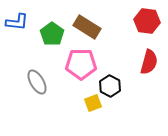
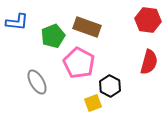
red hexagon: moved 1 px right, 1 px up
brown rectangle: rotated 12 degrees counterclockwise
green pentagon: moved 1 px right, 2 px down; rotated 15 degrees clockwise
pink pentagon: moved 2 px left, 1 px up; rotated 28 degrees clockwise
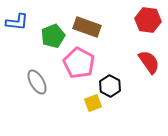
red semicircle: rotated 50 degrees counterclockwise
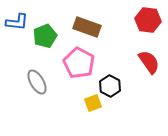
green pentagon: moved 8 px left
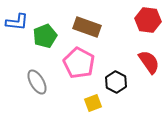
black hexagon: moved 6 px right, 4 px up
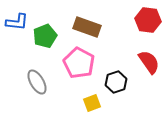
black hexagon: rotated 15 degrees clockwise
yellow square: moved 1 px left
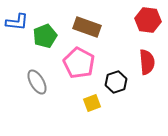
red semicircle: moved 2 px left; rotated 30 degrees clockwise
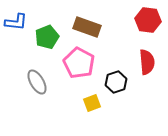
blue L-shape: moved 1 px left
green pentagon: moved 2 px right, 1 px down
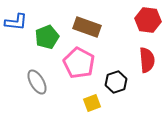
red semicircle: moved 2 px up
